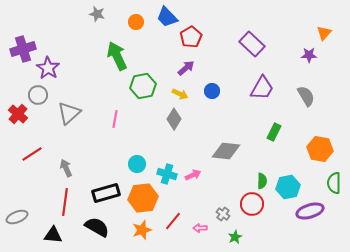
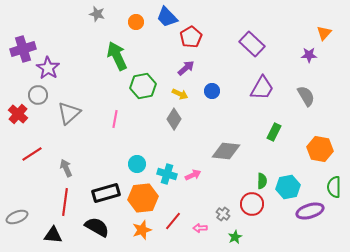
green semicircle at (334, 183): moved 4 px down
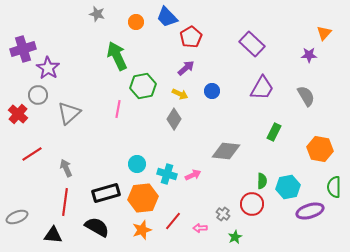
pink line at (115, 119): moved 3 px right, 10 px up
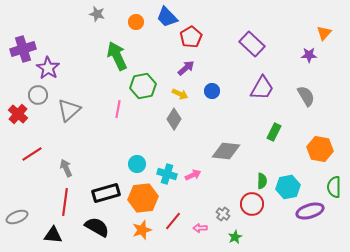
gray triangle at (69, 113): moved 3 px up
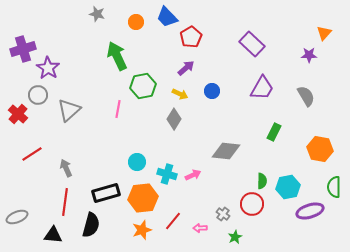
cyan circle at (137, 164): moved 2 px up
black semicircle at (97, 227): moved 6 px left, 2 px up; rotated 75 degrees clockwise
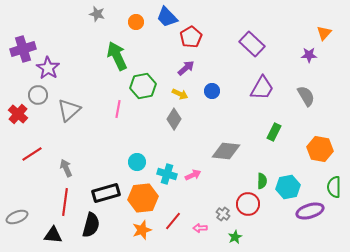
red circle at (252, 204): moved 4 px left
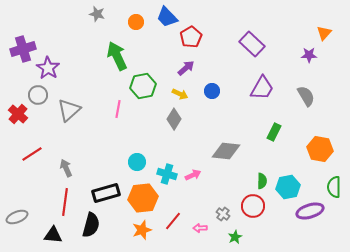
red circle at (248, 204): moved 5 px right, 2 px down
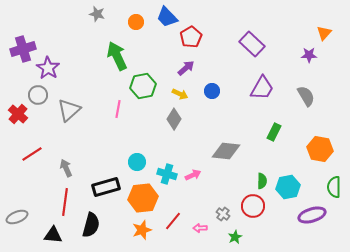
black rectangle at (106, 193): moved 6 px up
purple ellipse at (310, 211): moved 2 px right, 4 px down
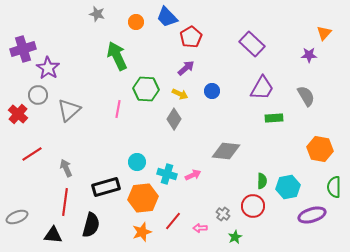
green hexagon at (143, 86): moved 3 px right, 3 px down; rotated 15 degrees clockwise
green rectangle at (274, 132): moved 14 px up; rotated 60 degrees clockwise
orange star at (142, 230): moved 2 px down
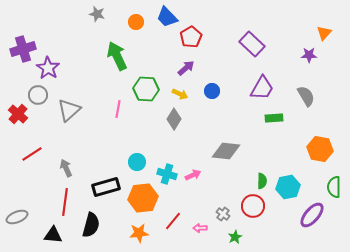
purple ellipse at (312, 215): rotated 32 degrees counterclockwise
orange star at (142, 232): moved 3 px left, 1 px down; rotated 12 degrees clockwise
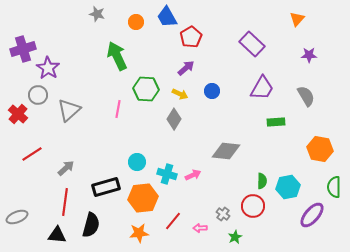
blue trapezoid at (167, 17): rotated 15 degrees clockwise
orange triangle at (324, 33): moved 27 px left, 14 px up
green rectangle at (274, 118): moved 2 px right, 4 px down
gray arrow at (66, 168): rotated 72 degrees clockwise
black triangle at (53, 235): moved 4 px right
